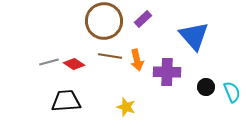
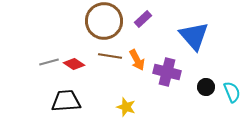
orange arrow: rotated 15 degrees counterclockwise
purple cross: rotated 12 degrees clockwise
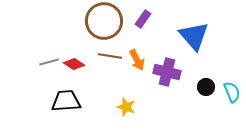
purple rectangle: rotated 12 degrees counterclockwise
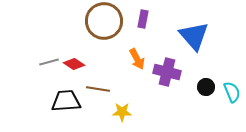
purple rectangle: rotated 24 degrees counterclockwise
brown line: moved 12 px left, 33 px down
orange arrow: moved 1 px up
yellow star: moved 4 px left, 5 px down; rotated 18 degrees counterclockwise
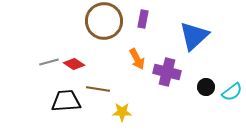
blue triangle: rotated 28 degrees clockwise
cyan semicircle: rotated 75 degrees clockwise
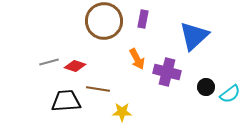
red diamond: moved 1 px right, 2 px down; rotated 15 degrees counterclockwise
cyan semicircle: moved 2 px left, 2 px down
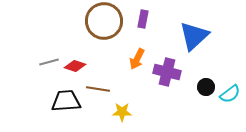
orange arrow: rotated 55 degrees clockwise
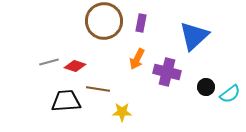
purple rectangle: moved 2 px left, 4 px down
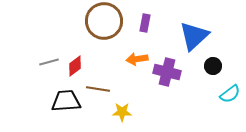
purple rectangle: moved 4 px right
orange arrow: rotated 55 degrees clockwise
red diamond: rotated 55 degrees counterclockwise
black circle: moved 7 px right, 21 px up
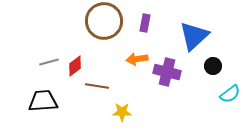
brown line: moved 1 px left, 3 px up
black trapezoid: moved 23 px left
